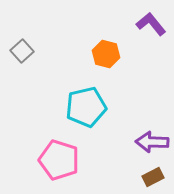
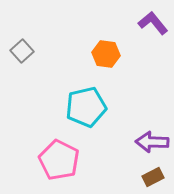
purple L-shape: moved 2 px right, 1 px up
orange hexagon: rotated 8 degrees counterclockwise
pink pentagon: rotated 9 degrees clockwise
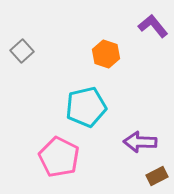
purple L-shape: moved 3 px down
orange hexagon: rotated 12 degrees clockwise
purple arrow: moved 12 px left
pink pentagon: moved 3 px up
brown rectangle: moved 4 px right, 1 px up
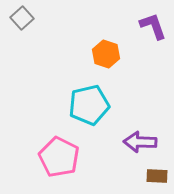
purple L-shape: rotated 20 degrees clockwise
gray square: moved 33 px up
cyan pentagon: moved 3 px right, 2 px up
brown rectangle: rotated 30 degrees clockwise
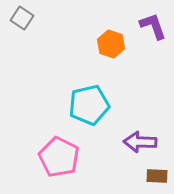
gray square: rotated 15 degrees counterclockwise
orange hexagon: moved 5 px right, 10 px up
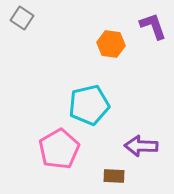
orange hexagon: rotated 12 degrees counterclockwise
purple arrow: moved 1 px right, 4 px down
pink pentagon: moved 8 px up; rotated 15 degrees clockwise
brown rectangle: moved 43 px left
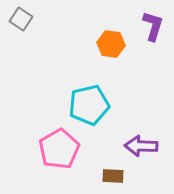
gray square: moved 1 px left, 1 px down
purple L-shape: rotated 36 degrees clockwise
brown rectangle: moved 1 px left
